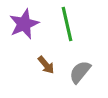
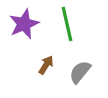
brown arrow: rotated 108 degrees counterclockwise
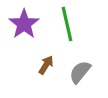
purple star: rotated 12 degrees counterclockwise
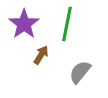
green line: rotated 24 degrees clockwise
brown arrow: moved 5 px left, 10 px up
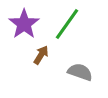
green line: rotated 24 degrees clockwise
gray semicircle: rotated 70 degrees clockwise
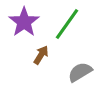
purple star: moved 2 px up
gray semicircle: rotated 50 degrees counterclockwise
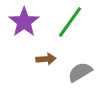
green line: moved 3 px right, 2 px up
brown arrow: moved 5 px right, 4 px down; rotated 54 degrees clockwise
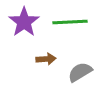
green line: rotated 52 degrees clockwise
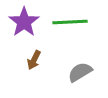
brown arrow: moved 12 px left, 1 px down; rotated 120 degrees clockwise
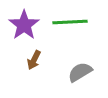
purple star: moved 3 px down
